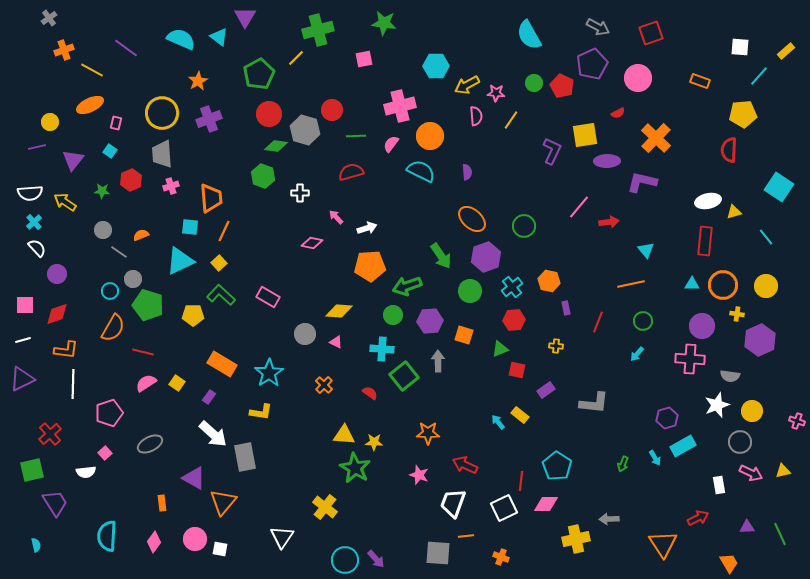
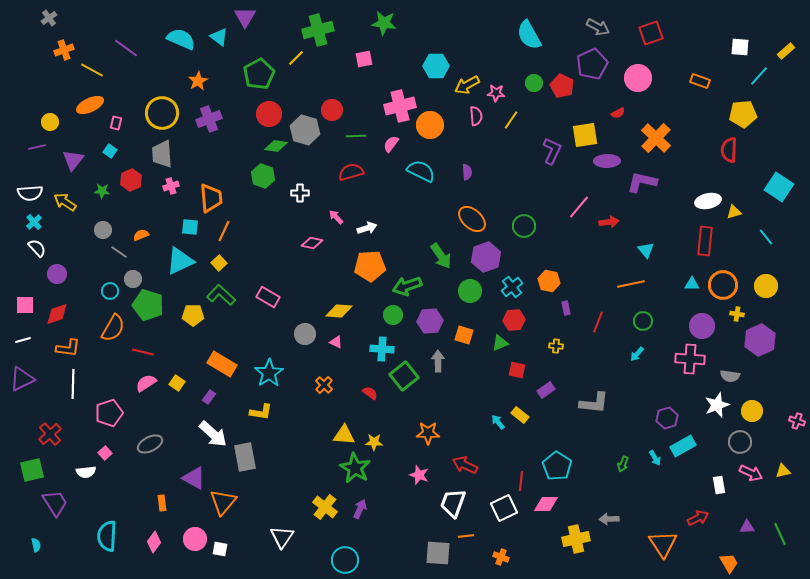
orange circle at (430, 136): moved 11 px up
green triangle at (500, 349): moved 6 px up
orange L-shape at (66, 350): moved 2 px right, 2 px up
purple arrow at (376, 559): moved 16 px left, 50 px up; rotated 114 degrees counterclockwise
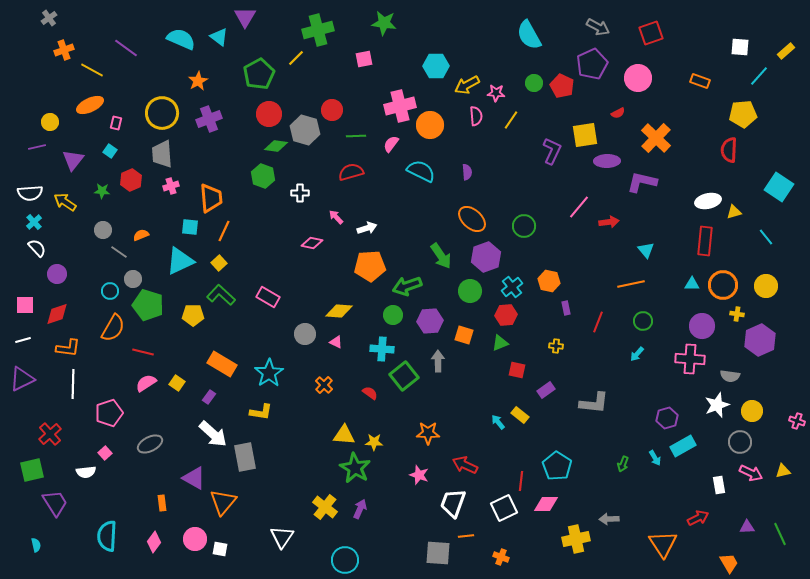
red hexagon at (514, 320): moved 8 px left, 5 px up
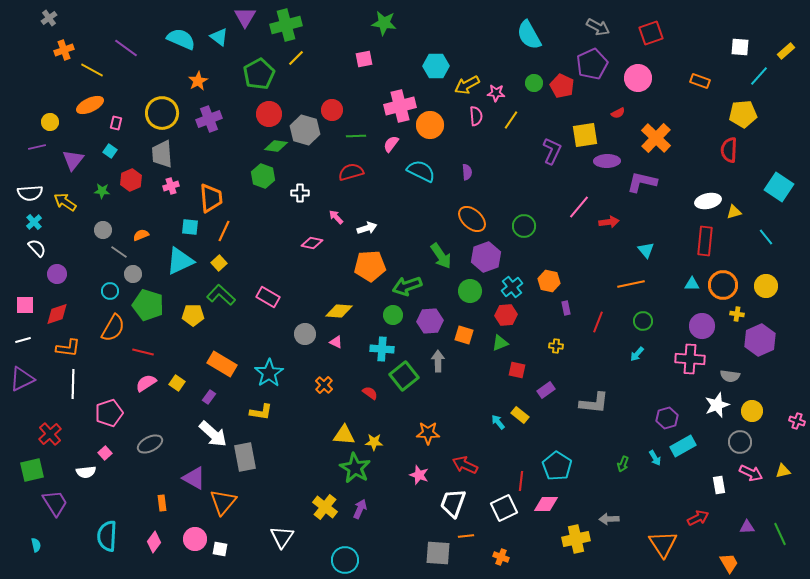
green cross at (318, 30): moved 32 px left, 5 px up
gray circle at (133, 279): moved 5 px up
